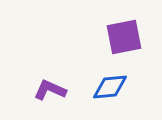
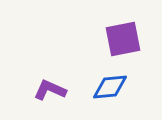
purple square: moved 1 px left, 2 px down
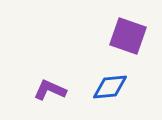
purple square: moved 5 px right, 3 px up; rotated 30 degrees clockwise
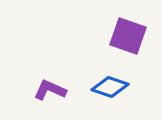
blue diamond: rotated 24 degrees clockwise
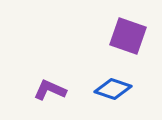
blue diamond: moved 3 px right, 2 px down
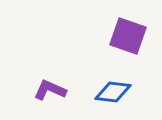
blue diamond: moved 3 px down; rotated 12 degrees counterclockwise
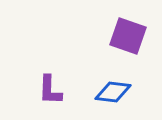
purple L-shape: rotated 112 degrees counterclockwise
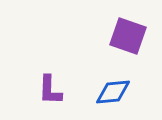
blue diamond: rotated 12 degrees counterclockwise
